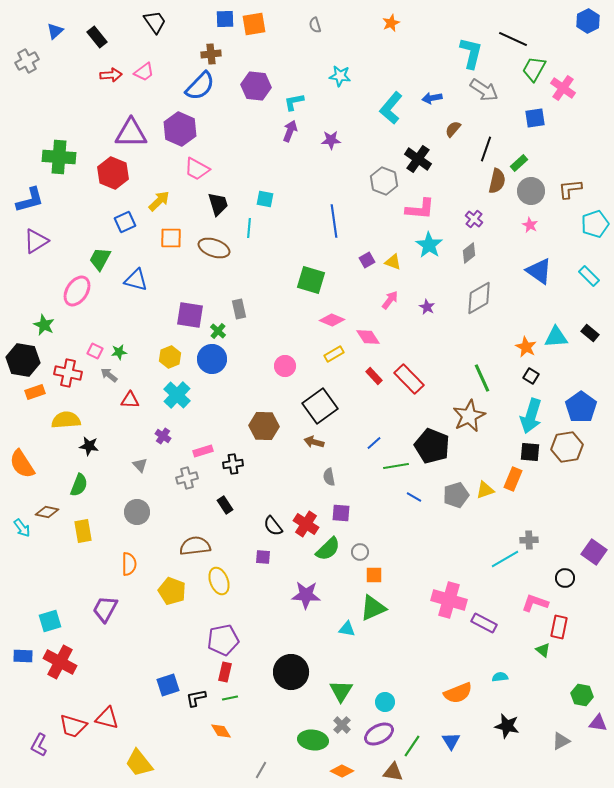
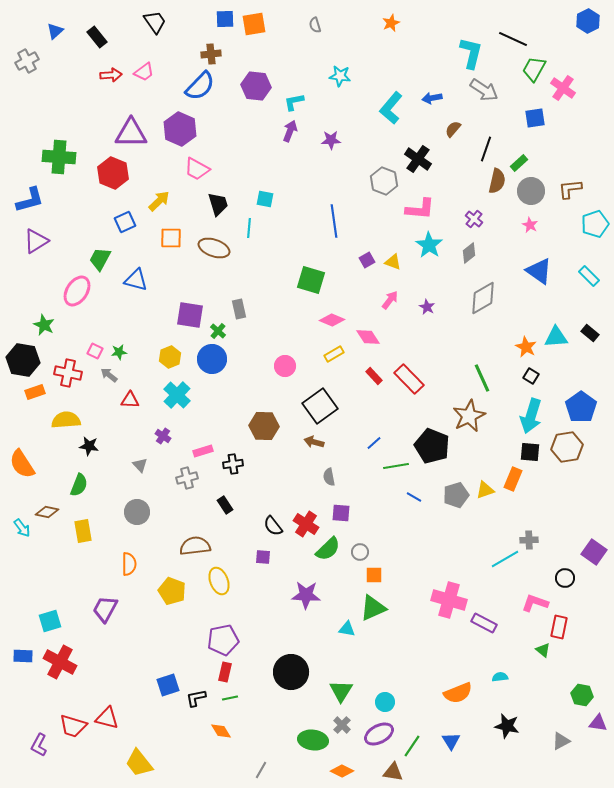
gray diamond at (479, 298): moved 4 px right
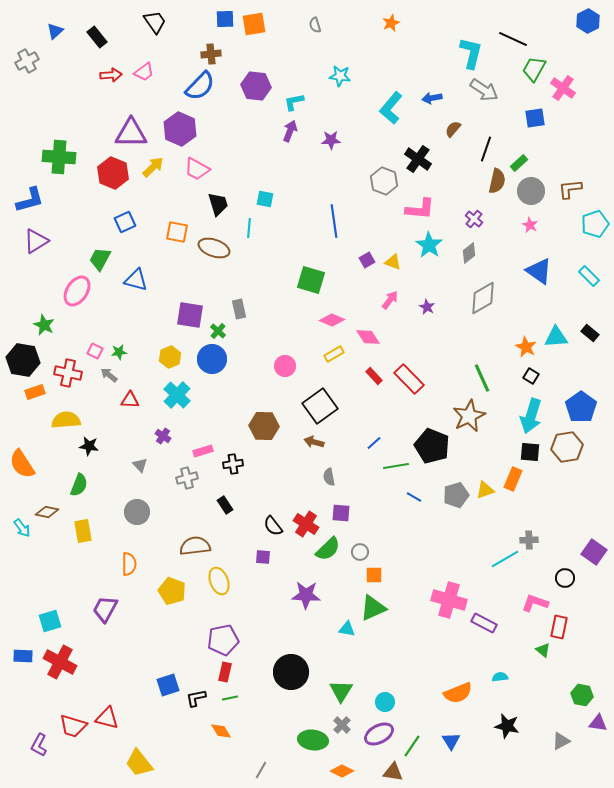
yellow arrow at (159, 201): moved 6 px left, 34 px up
orange square at (171, 238): moved 6 px right, 6 px up; rotated 10 degrees clockwise
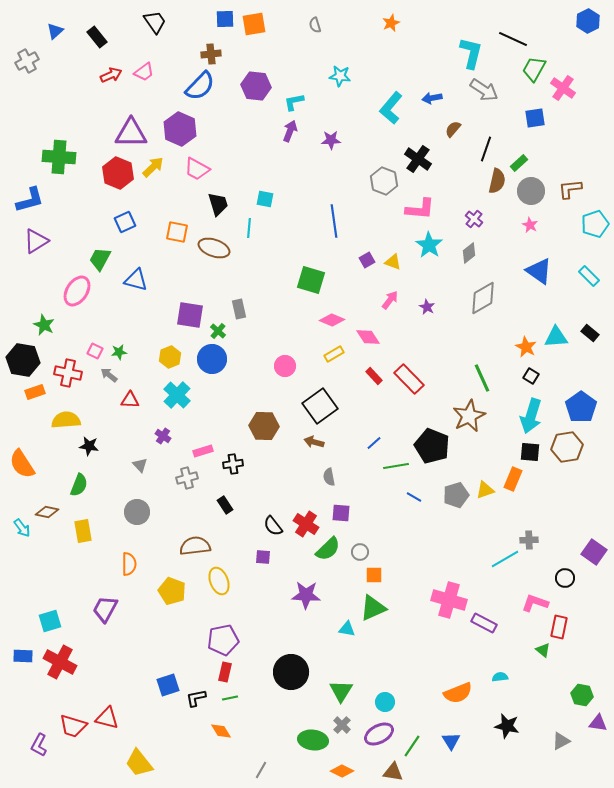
red arrow at (111, 75): rotated 20 degrees counterclockwise
red hexagon at (113, 173): moved 5 px right
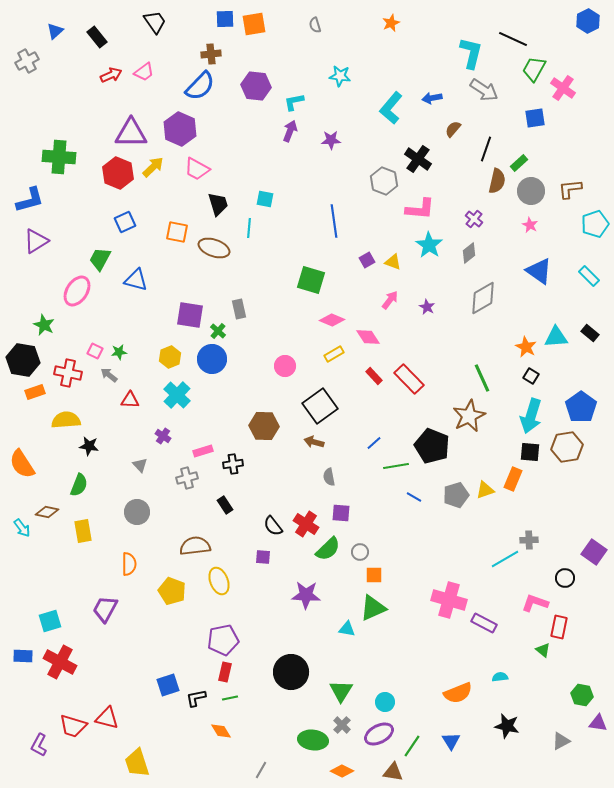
yellow trapezoid at (139, 763): moved 2 px left; rotated 20 degrees clockwise
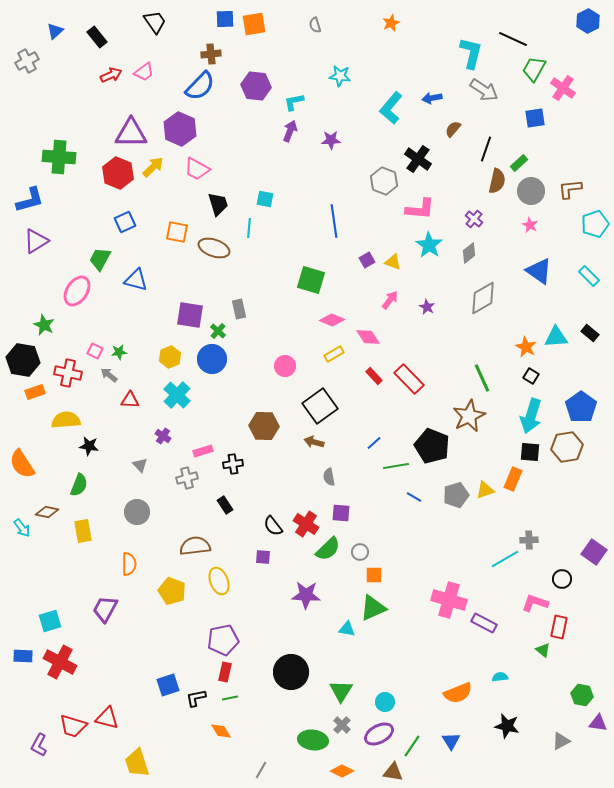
black circle at (565, 578): moved 3 px left, 1 px down
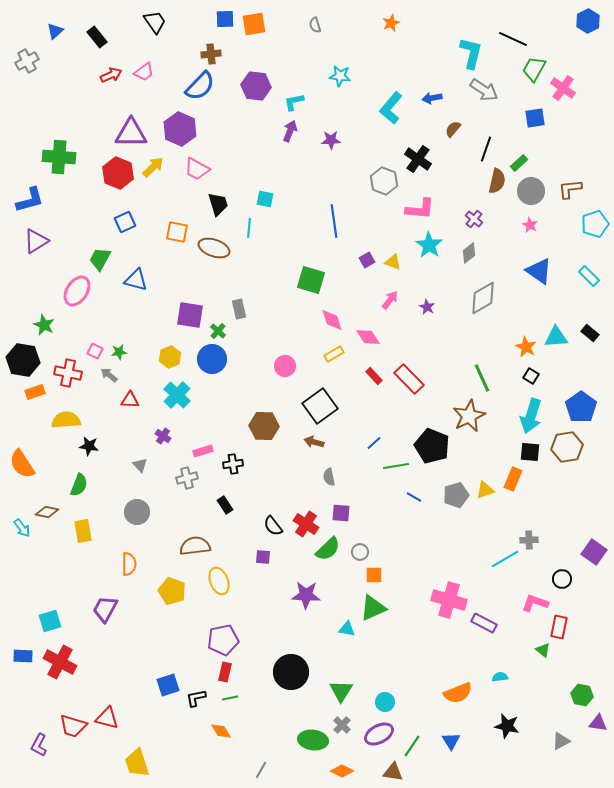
pink diamond at (332, 320): rotated 50 degrees clockwise
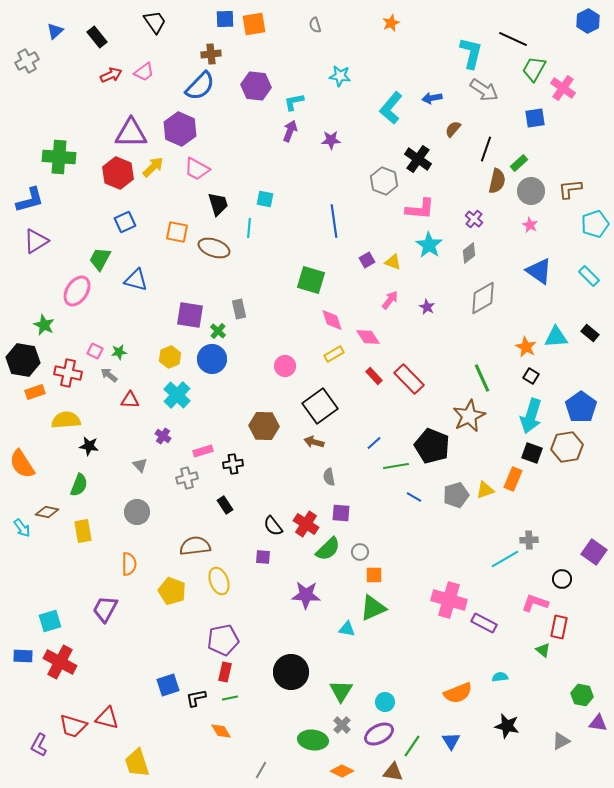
black square at (530, 452): moved 2 px right, 1 px down; rotated 15 degrees clockwise
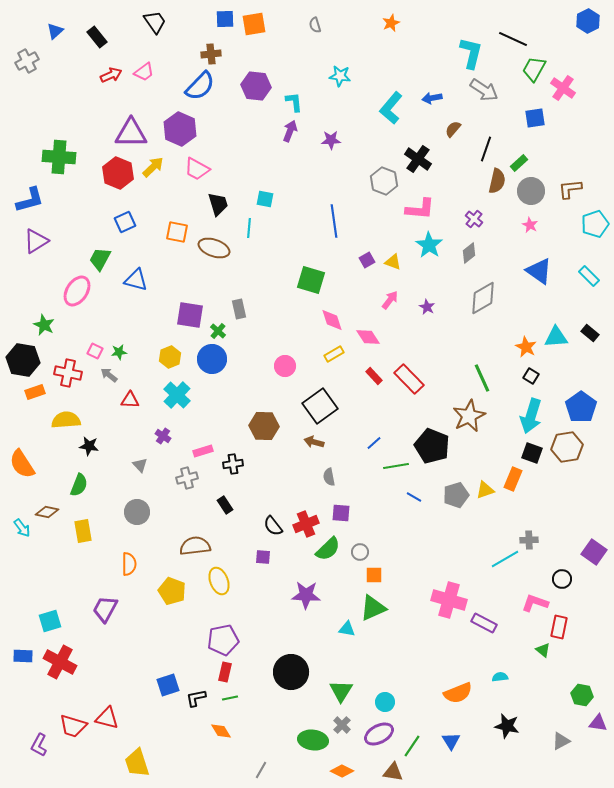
cyan L-shape at (294, 102): rotated 95 degrees clockwise
red cross at (306, 524): rotated 35 degrees clockwise
